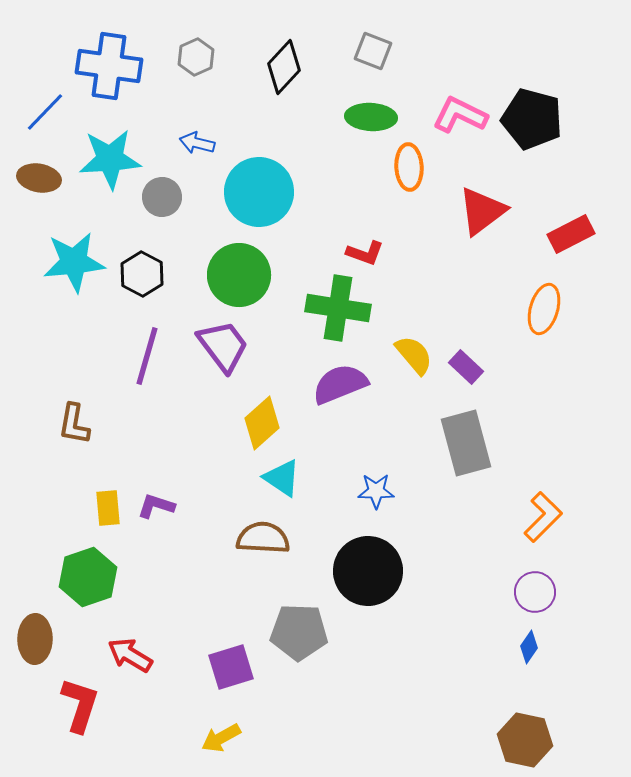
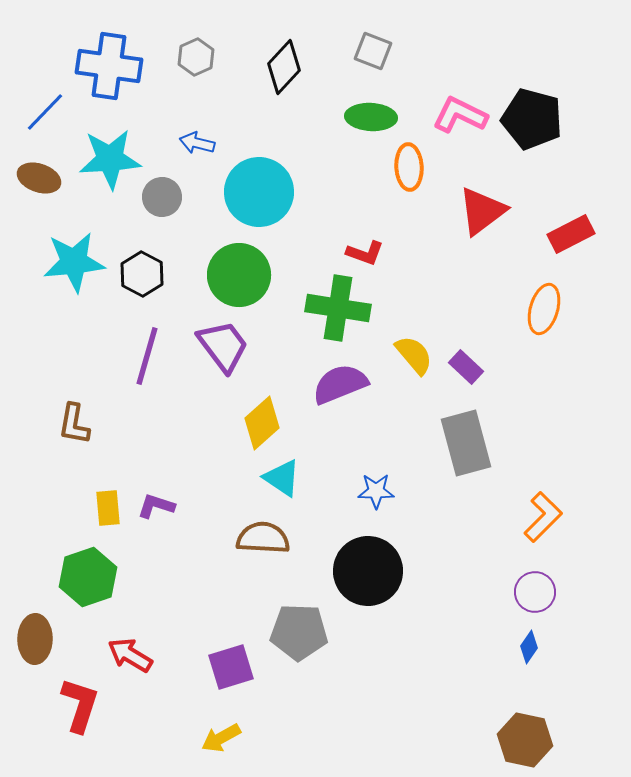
brown ellipse at (39, 178): rotated 9 degrees clockwise
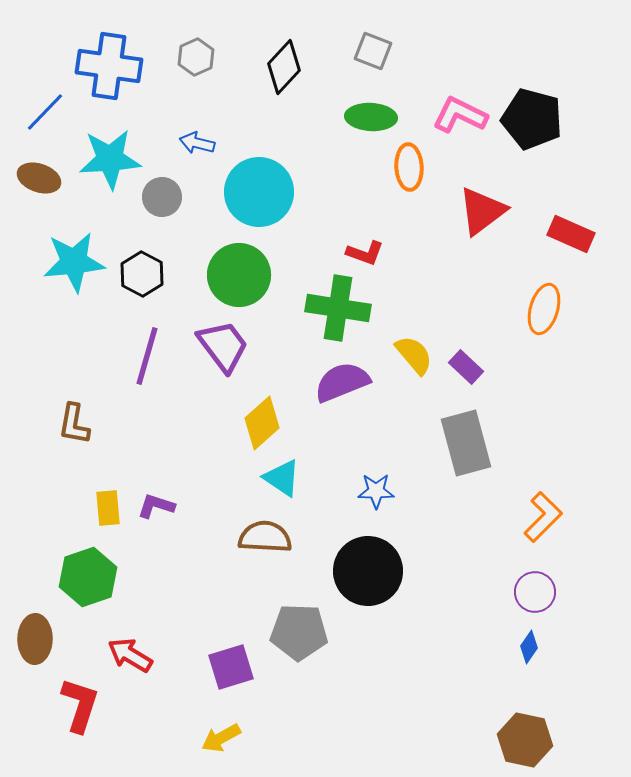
red rectangle at (571, 234): rotated 51 degrees clockwise
purple semicircle at (340, 384): moved 2 px right, 2 px up
brown semicircle at (263, 538): moved 2 px right, 1 px up
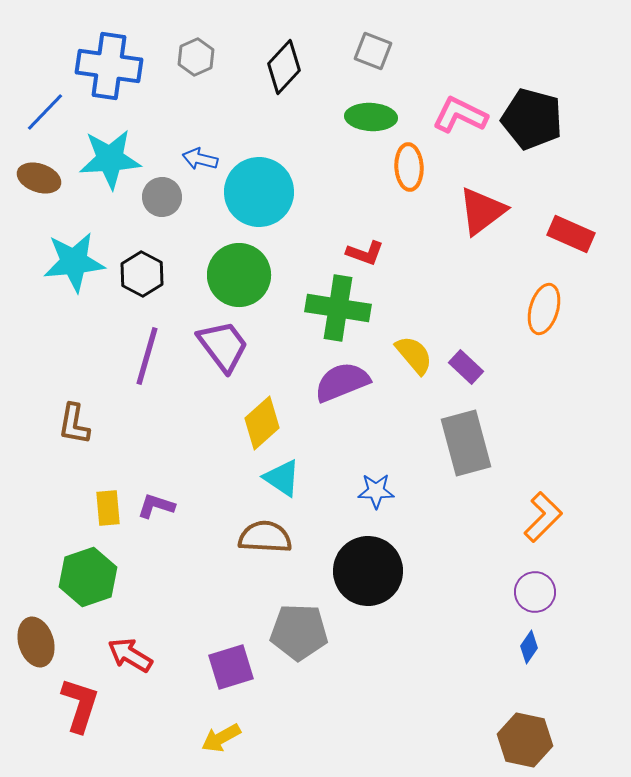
blue arrow at (197, 143): moved 3 px right, 16 px down
brown ellipse at (35, 639): moved 1 px right, 3 px down; rotated 18 degrees counterclockwise
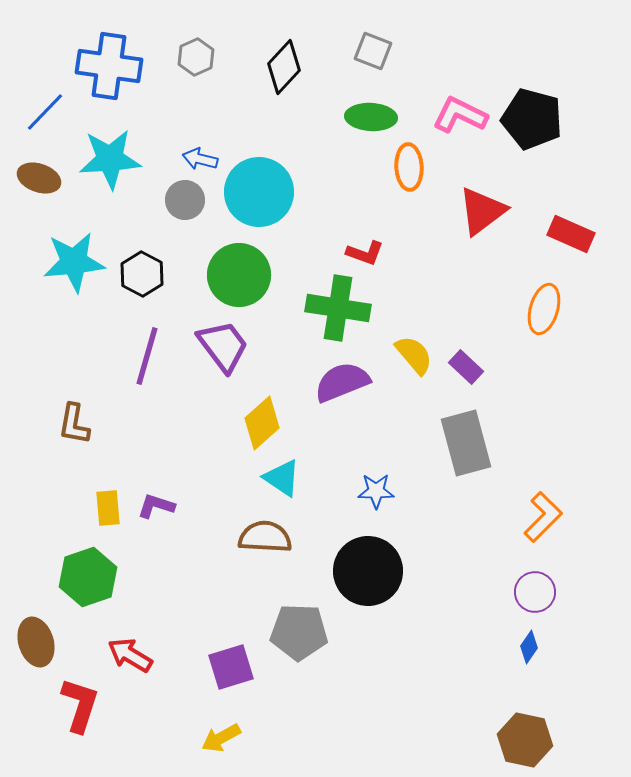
gray circle at (162, 197): moved 23 px right, 3 px down
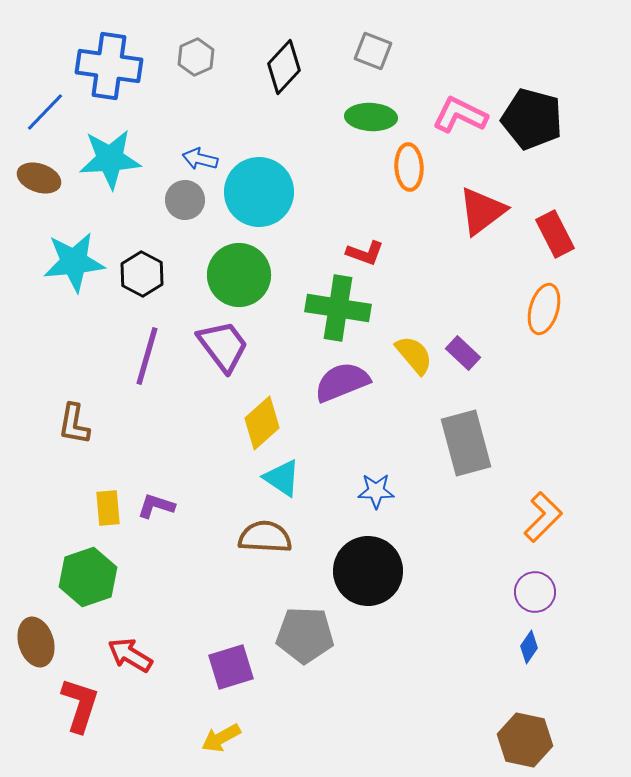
red rectangle at (571, 234): moved 16 px left; rotated 39 degrees clockwise
purple rectangle at (466, 367): moved 3 px left, 14 px up
gray pentagon at (299, 632): moved 6 px right, 3 px down
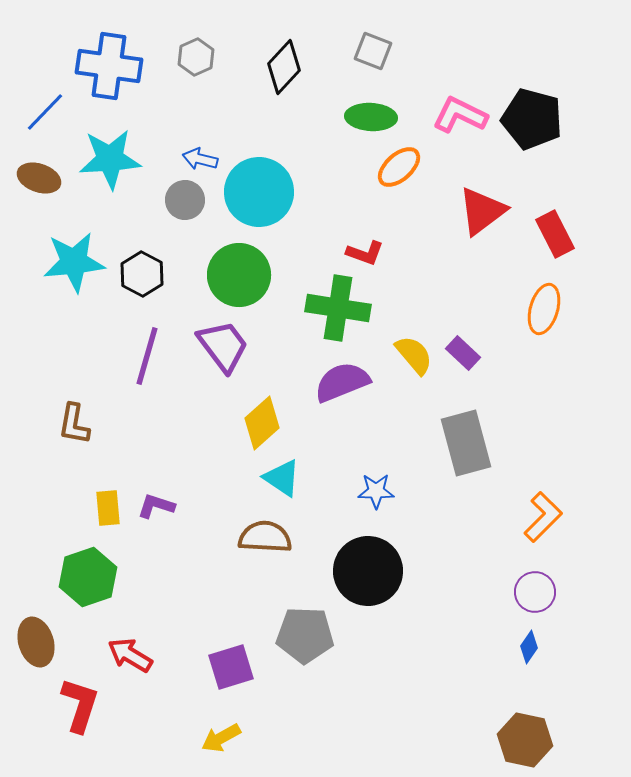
orange ellipse at (409, 167): moved 10 px left; rotated 51 degrees clockwise
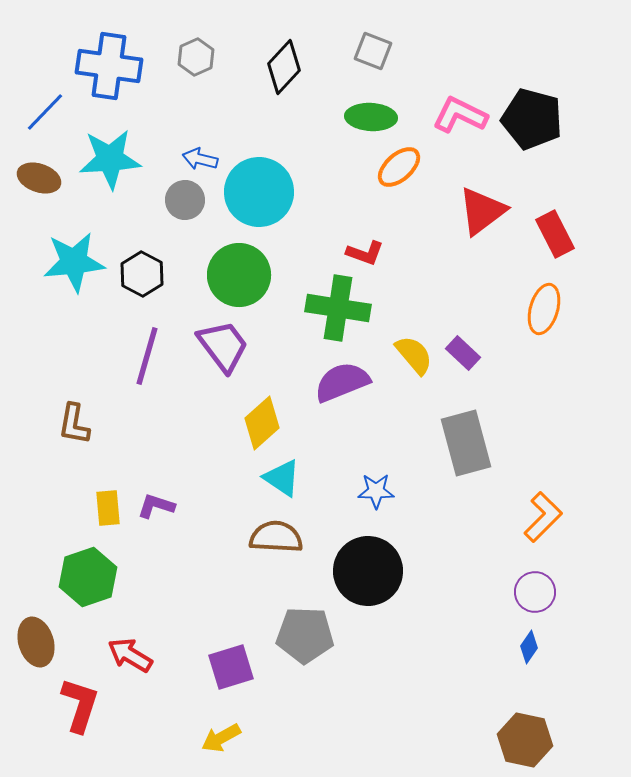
brown semicircle at (265, 537): moved 11 px right
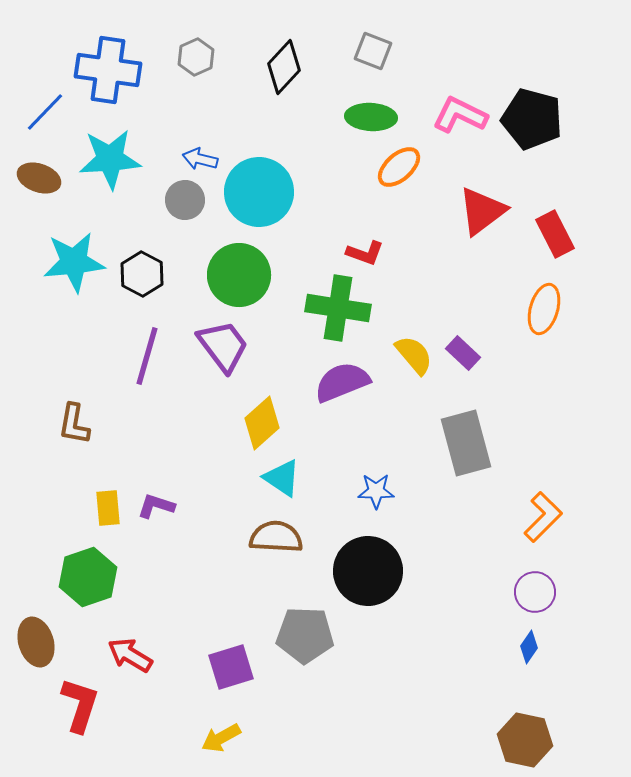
blue cross at (109, 66): moved 1 px left, 4 px down
